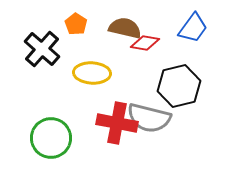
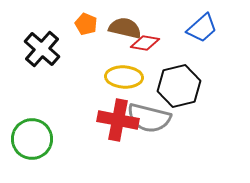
orange pentagon: moved 10 px right; rotated 10 degrees counterclockwise
blue trapezoid: moved 9 px right; rotated 12 degrees clockwise
yellow ellipse: moved 32 px right, 4 px down
red cross: moved 1 px right, 3 px up
green circle: moved 19 px left, 1 px down
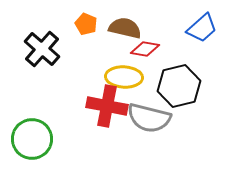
red diamond: moved 6 px down
red cross: moved 11 px left, 14 px up
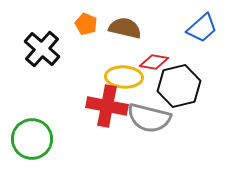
red diamond: moved 9 px right, 13 px down
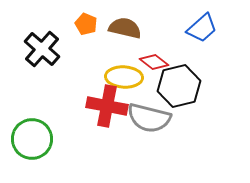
red diamond: rotated 28 degrees clockwise
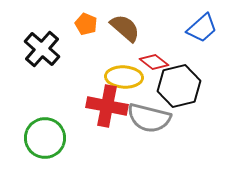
brown semicircle: rotated 28 degrees clockwise
green circle: moved 13 px right, 1 px up
